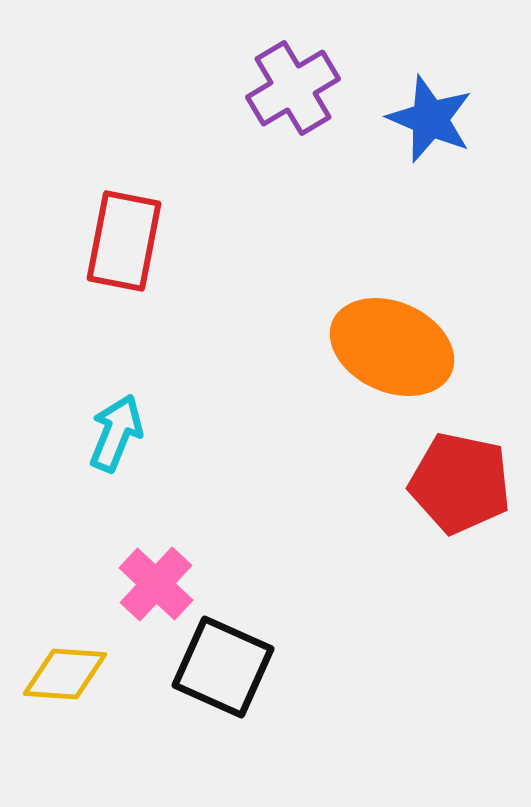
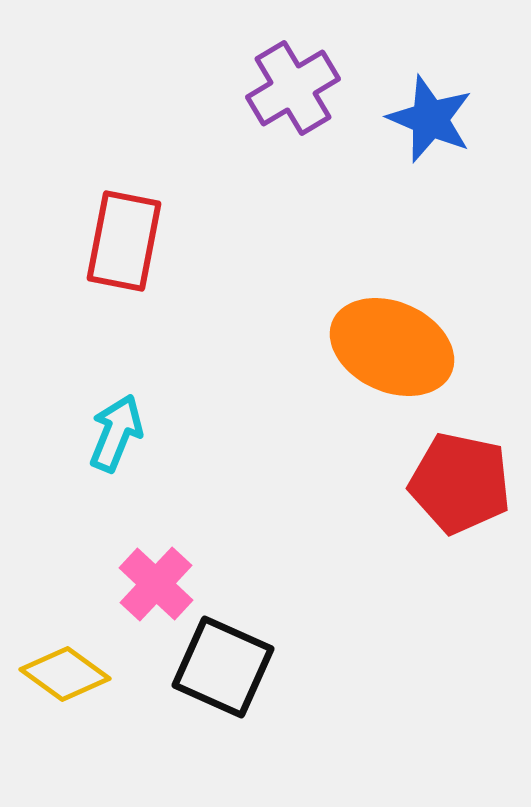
yellow diamond: rotated 32 degrees clockwise
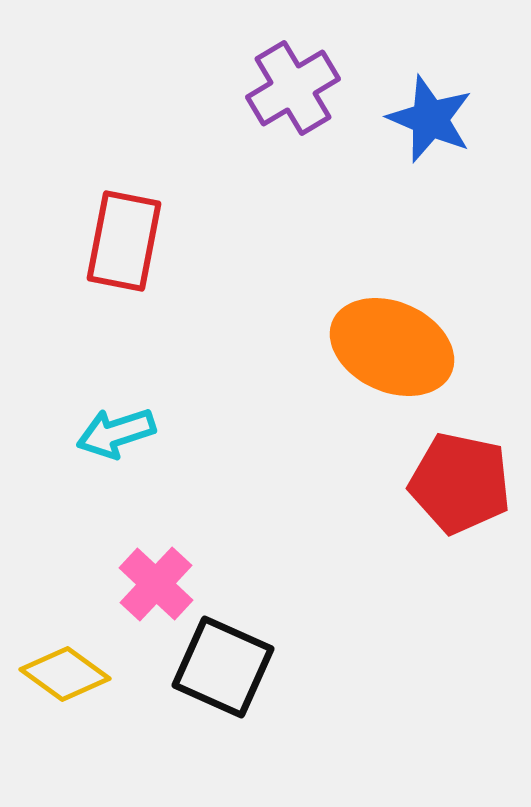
cyan arrow: rotated 130 degrees counterclockwise
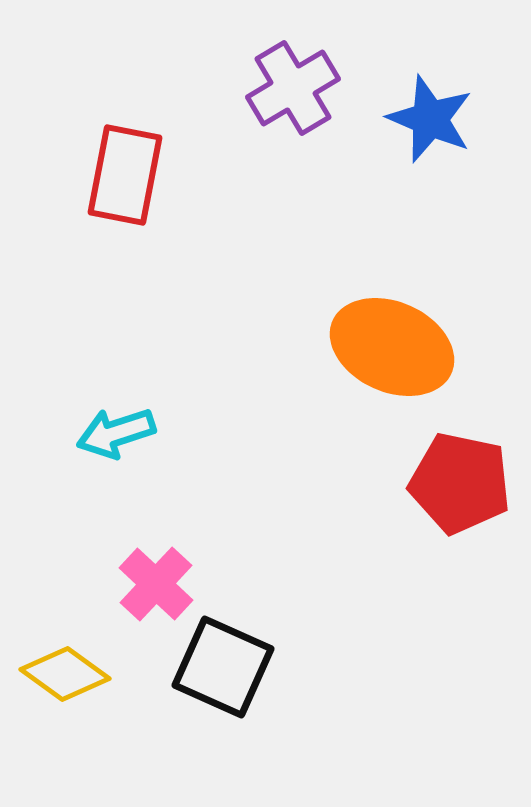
red rectangle: moved 1 px right, 66 px up
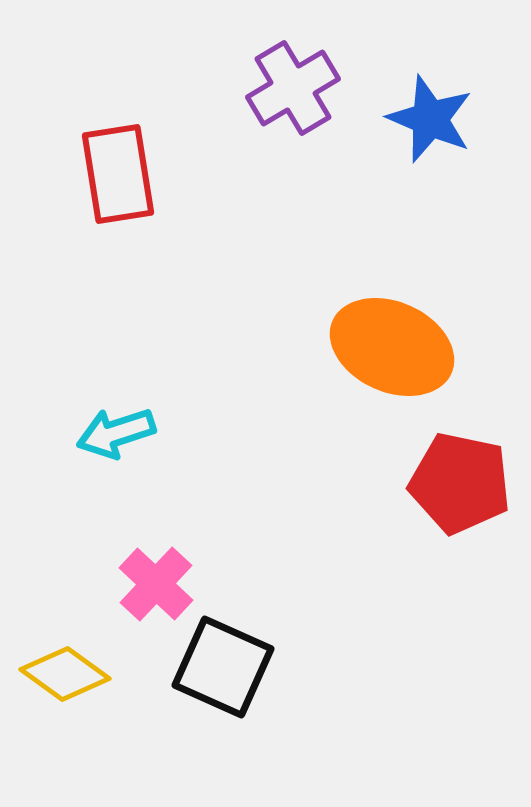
red rectangle: moved 7 px left, 1 px up; rotated 20 degrees counterclockwise
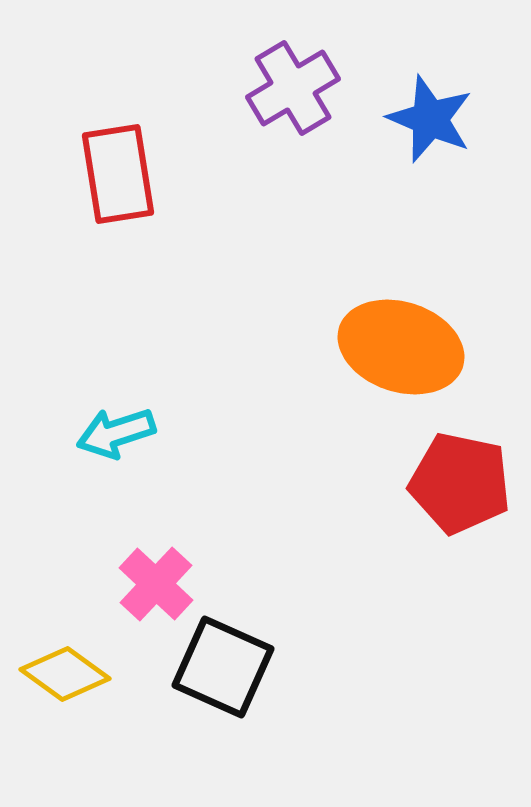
orange ellipse: moved 9 px right; rotated 6 degrees counterclockwise
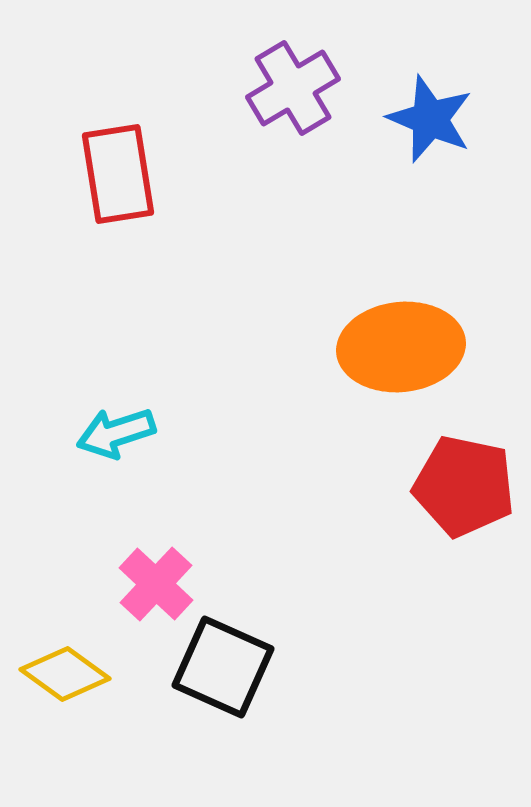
orange ellipse: rotated 24 degrees counterclockwise
red pentagon: moved 4 px right, 3 px down
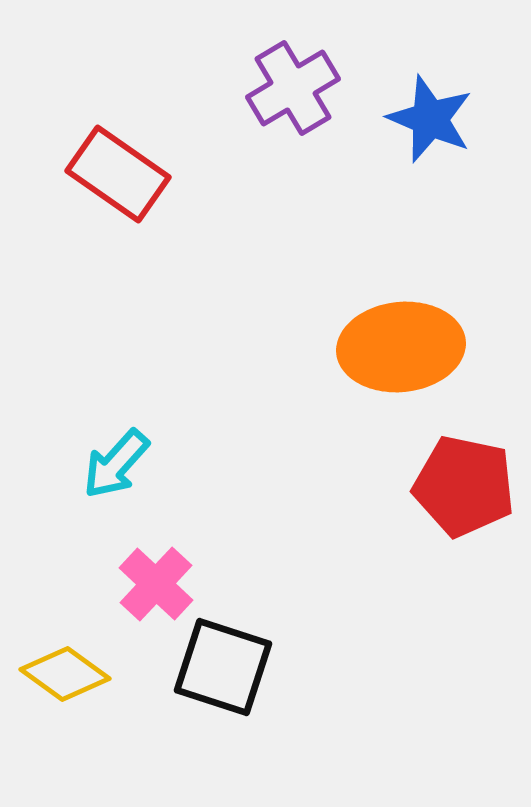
red rectangle: rotated 46 degrees counterclockwise
cyan arrow: moved 31 px down; rotated 30 degrees counterclockwise
black square: rotated 6 degrees counterclockwise
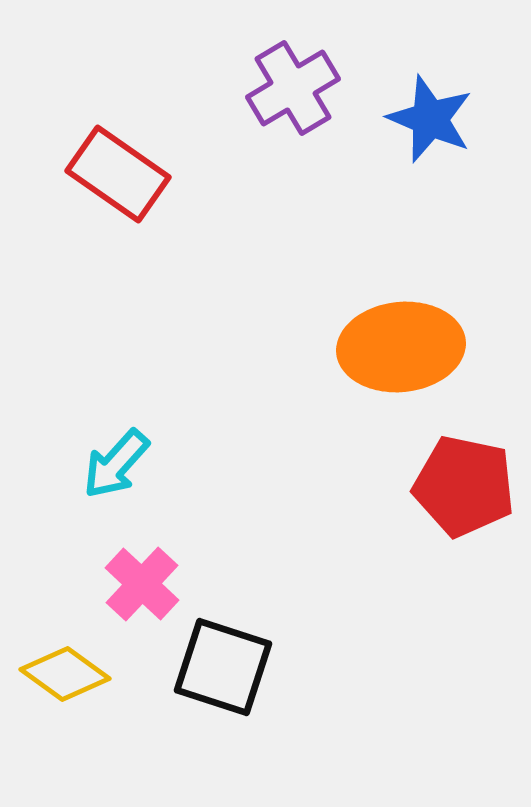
pink cross: moved 14 px left
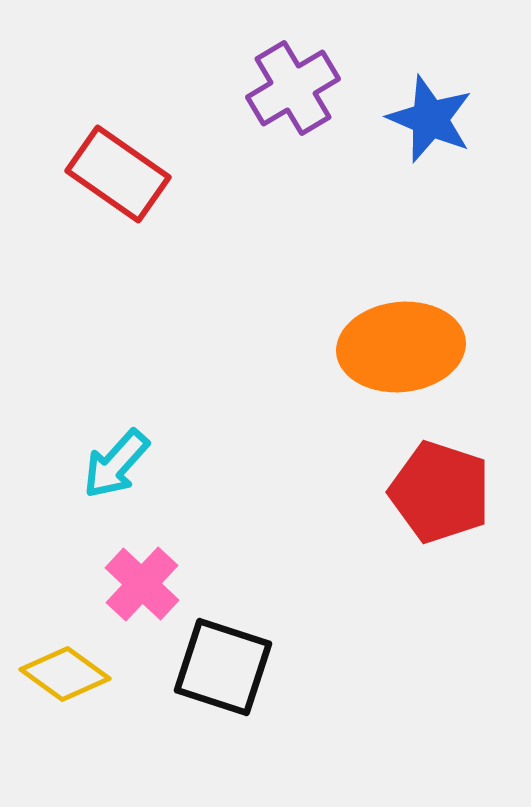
red pentagon: moved 24 px left, 6 px down; rotated 6 degrees clockwise
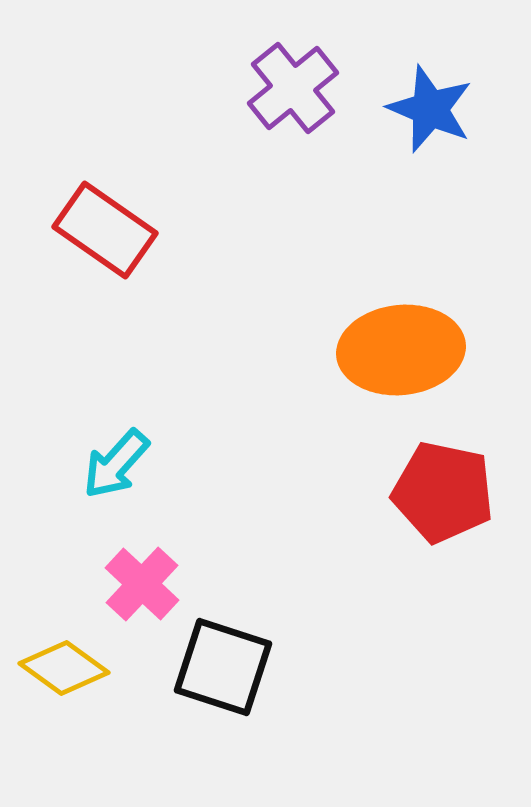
purple cross: rotated 8 degrees counterclockwise
blue star: moved 10 px up
red rectangle: moved 13 px left, 56 px down
orange ellipse: moved 3 px down
red pentagon: moved 3 px right; rotated 6 degrees counterclockwise
yellow diamond: moved 1 px left, 6 px up
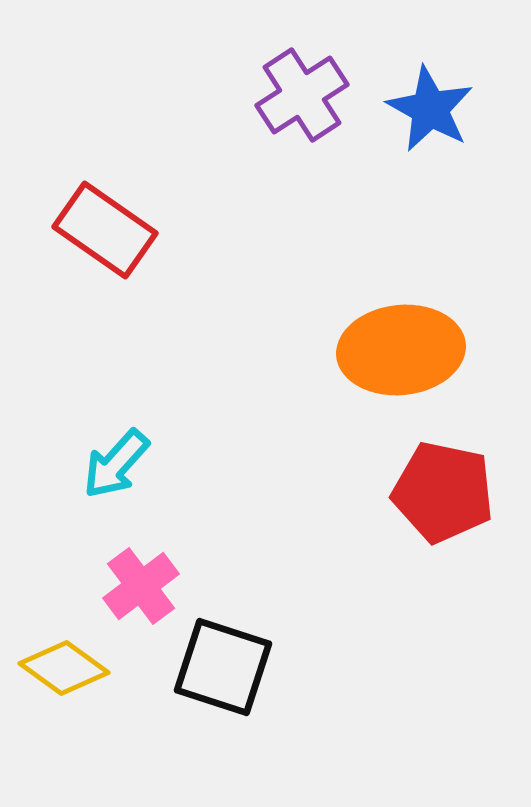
purple cross: moved 9 px right, 7 px down; rotated 6 degrees clockwise
blue star: rotated 6 degrees clockwise
pink cross: moved 1 px left, 2 px down; rotated 10 degrees clockwise
